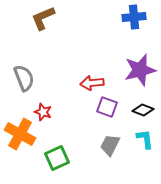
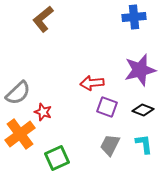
brown L-shape: moved 1 px down; rotated 16 degrees counterclockwise
gray semicircle: moved 6 px left, 15 px down; rotated 68 degrees clockwise
orange cross: rotated 24 degrees clockwise
cyan L-shape: moved 1 px left, 5 px down
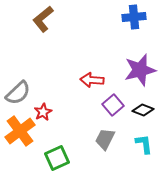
red arrow: moved 3 px up; rotated 10 degrees clockwise
purple square: moved 6 px right, 2 px up; rotated 30 degrees clockwise
red star: rotated 24 degrees clockwise
orange cross: moved 3 px up
gray trapezoid: moved 5 px left, 6 px up
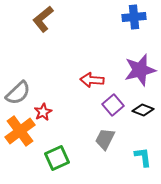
cyan L-shape: moved 1 px left, 13 px down
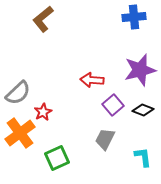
orange cross: moved 2 px down
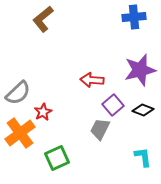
gray trapezoid: moved 5 px left, 10 px up
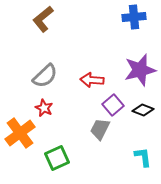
gray semicircle: moved 27 px right, 17 px up
red star: moved 1 px right, 4 px up; rotated 18 degrees counterclockwise
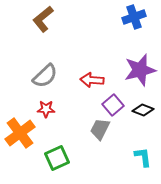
blue cross: rotated 15 degrees counterclockwise
red star: moved 2 px right, 1 px down; rotated 24 degrees counterclockwise
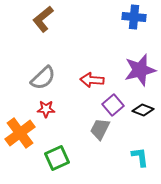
blue cross: rotated 25 degrees clockwise
gray semicircle: moved 2 px left, 2 px down
cyan L-shape: moved 3 px left
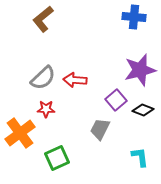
red arrow: moved 17 px left
purple square: moved 3 px right, 5 px up
